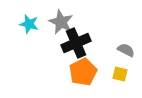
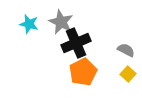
yellow square: moved 8 px right; rotated 28 degrees clockwise
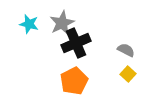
gray star: moved 1 px right, 1 px down; rotated 20 degrees clockwise
orange pentagon: moved 9 px left, 9 px down
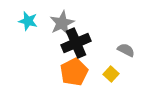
cyan star: moved 1 px left, 3 px up
yellow square: moved 17 px left
orange pentagon: moved 9 px up
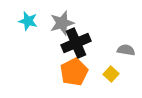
gray star: rotated 10 degrees clockwise
gray semicircle: rotated 18 degrees counterclockwise
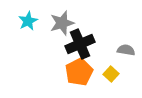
cyan star: rotated 30 degrees clockwise
black cross: moved 4 px right, 1 px down
orange pentagon: moved 5 px right
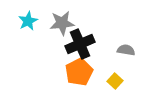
gray star: rotated 10 degrees clockwise
yellow square: moved 4 px right, 7 px down
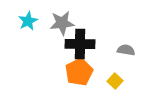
black cross: rotated 24 degrees clockwise
